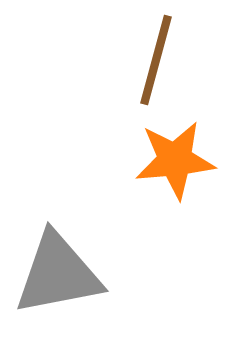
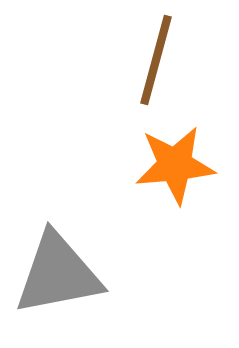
orange star: moved 5 px down
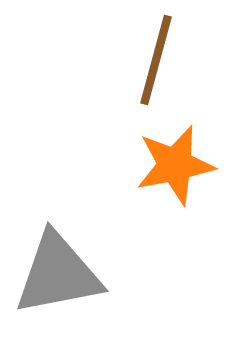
orange star: rotated 6 degrees counterclockwise
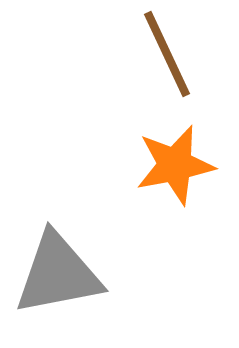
brown line: moved 11 px right, 6 px up; rotated 40 degrees counterclockwise
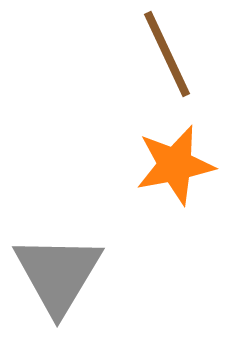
gray triangle: rotated 48 degrees counterclockwise
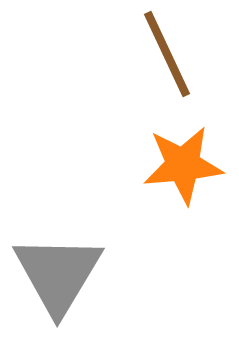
orange star: moved 8 px right; rotated 6 degrees clockwise
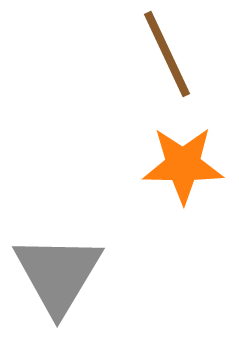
orange star: rotated 6 degrees clockwise
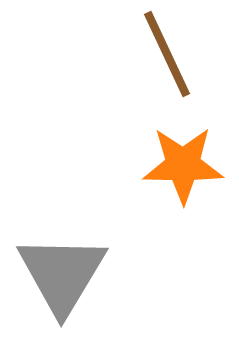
gray triangle: moved 4 px right
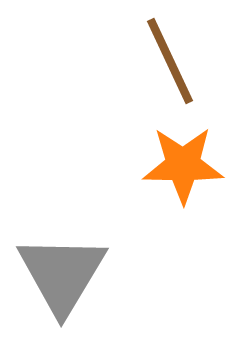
brown line: moved 3 px right, 7 px down
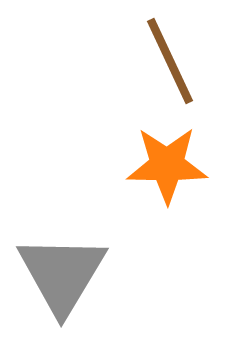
orange star: moved 16 px left
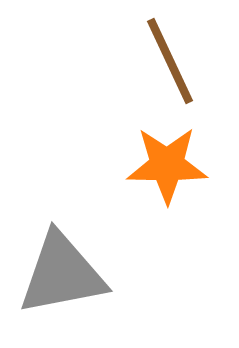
gray triangle: rotated 48 degrees clockwise
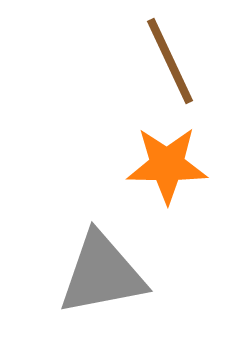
gray triangle: moved 40 px right
